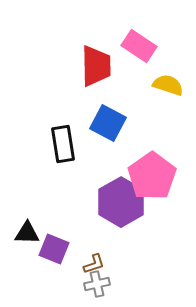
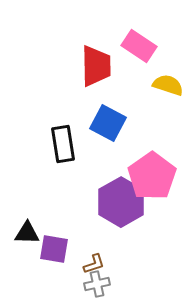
purple square: rotated 12 degrees counterclockwise
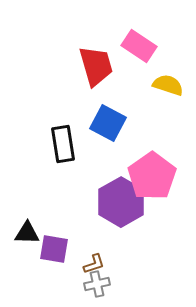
red trapezoid: rotated 15 degrees counterclockwise
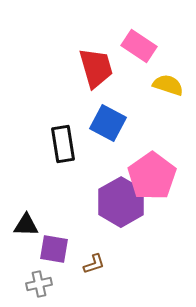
red trapezoid: moved 2 px down
black triangle: moved 1 px left, 8 px up
gray cross: moved 58 px left
